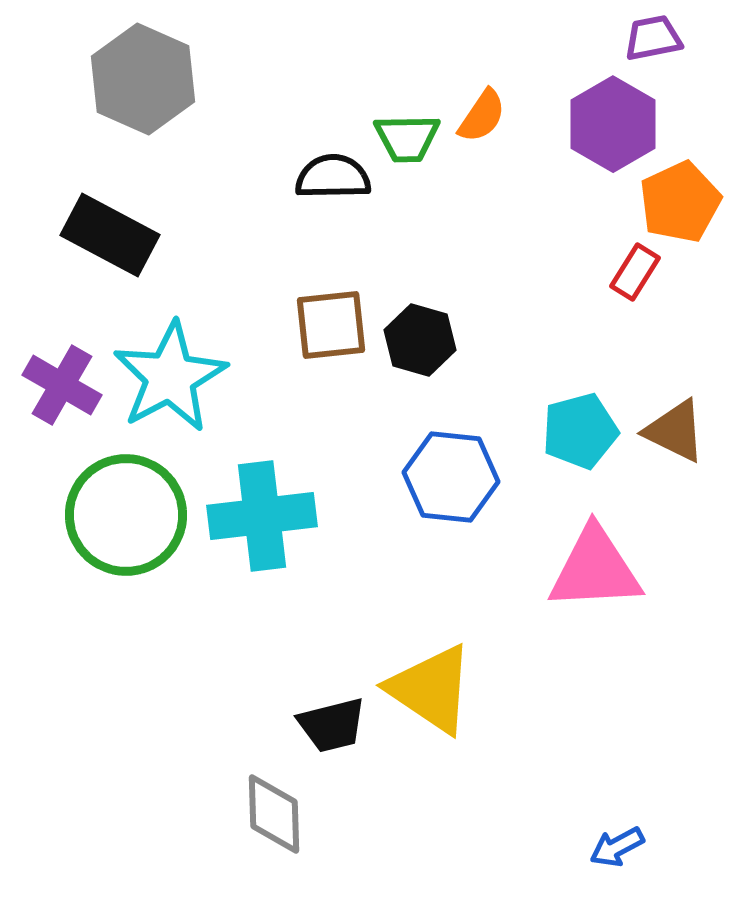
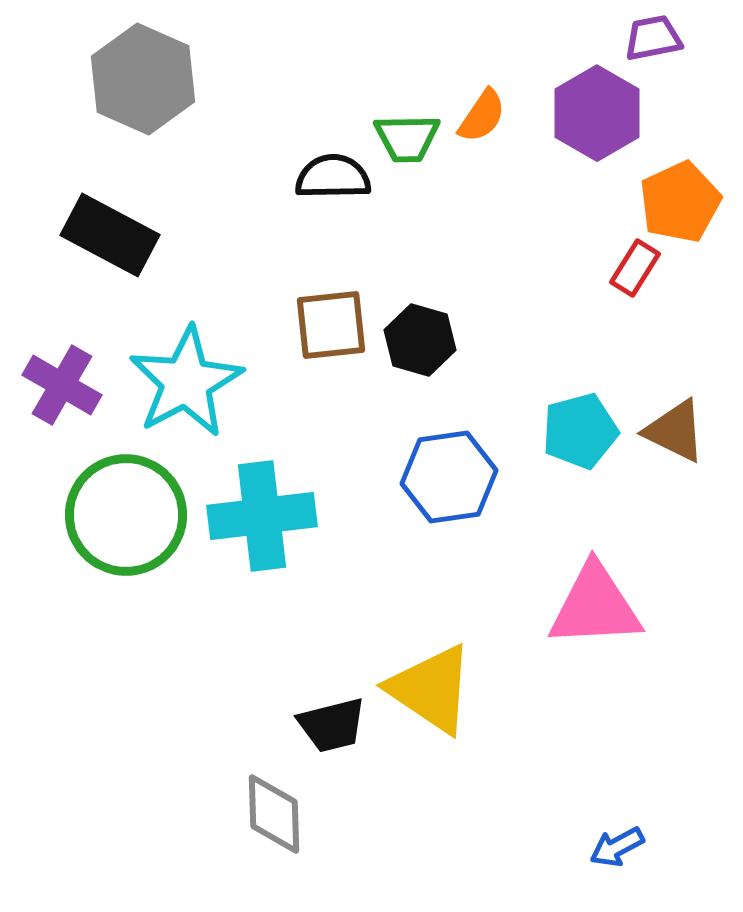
purple hexagon: moved 16 px left, 11 px up
red rectangle: moved 4 px up
cyan star: moved 16 px right, 5 px down
blue hexagon: moved 2 px left; rotated 14 degrees counterclockwise
pink triangle: moved 37 px down
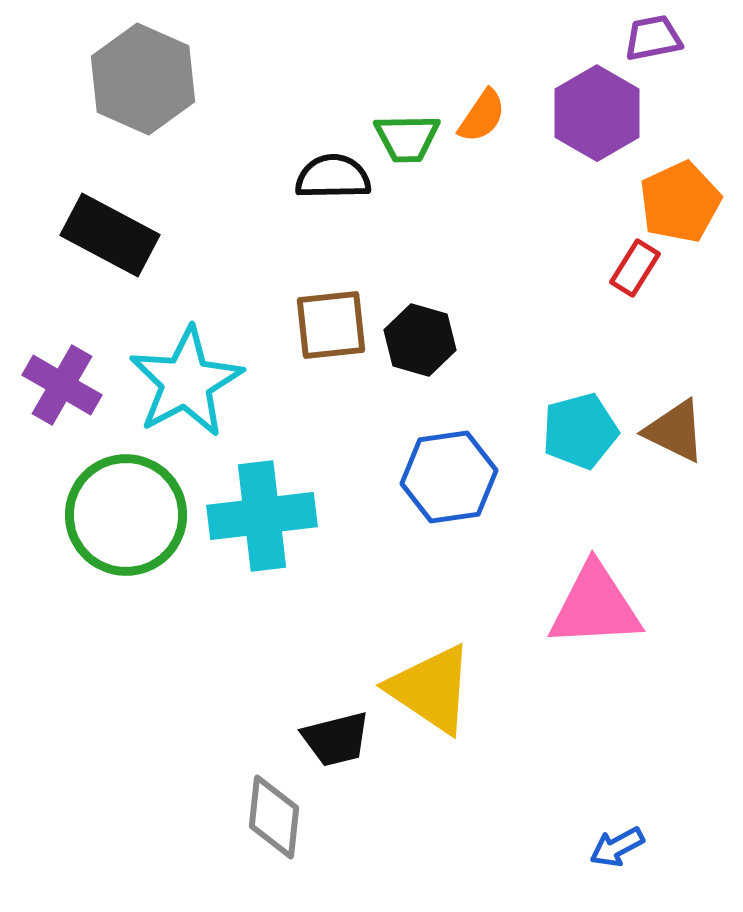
black trapezoid: moved 4 px right, 14 px down
gray diamond: moved 3 px down; rotated 8 degrees clockwise
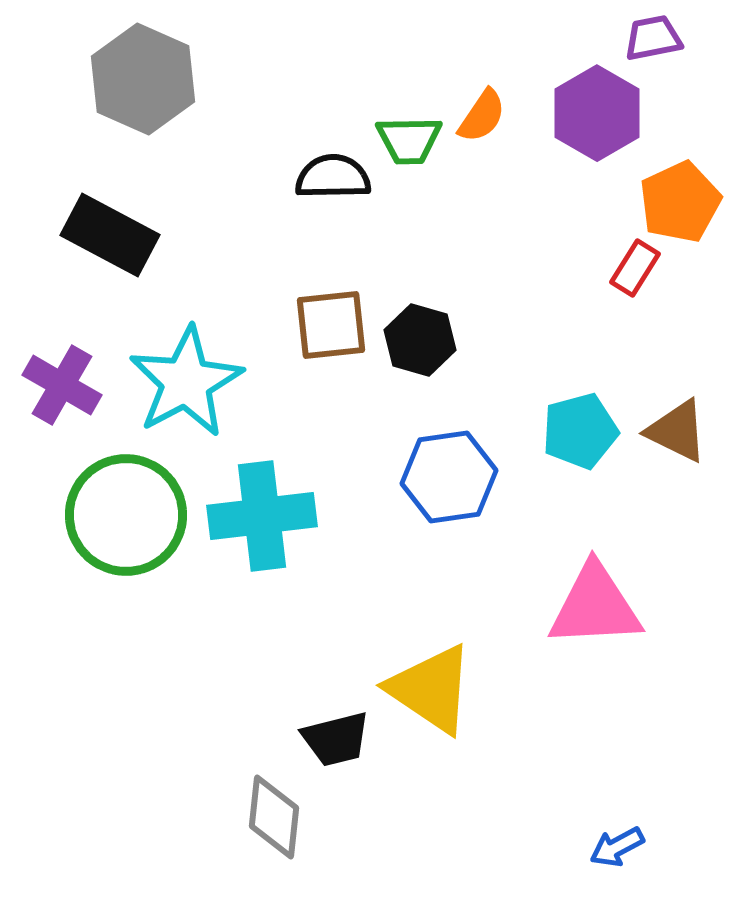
green trapezoid: moved 2 px right, 2 px down
brown triangle: moved 2 px right
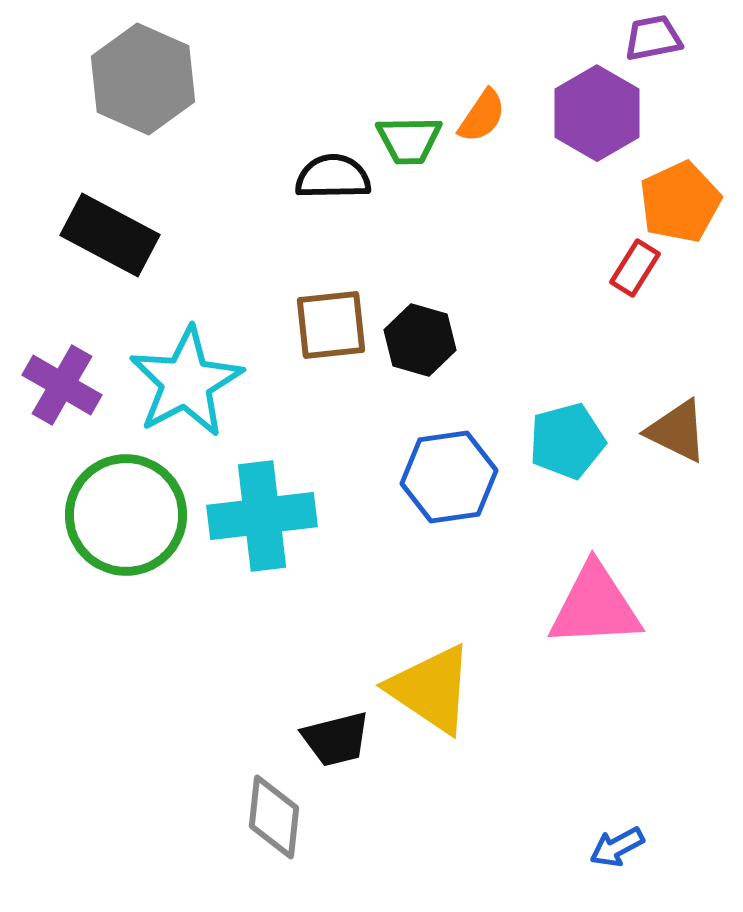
cyan pentagon: moved 13 px left, 10 px down
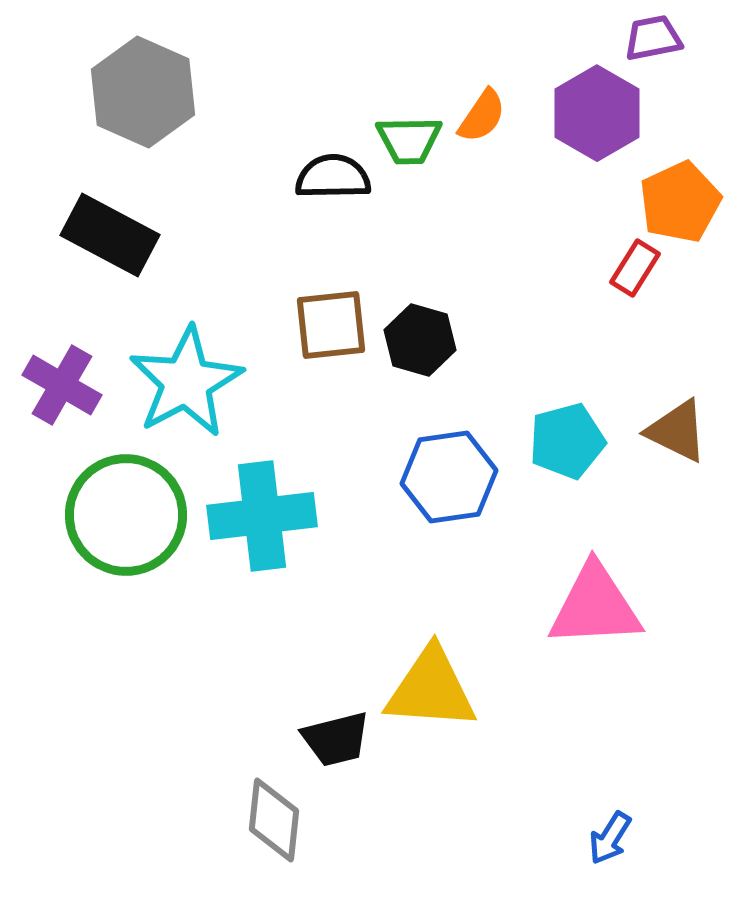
gray hexagon: moved 13 px down
yellow triangle: rotated 30 degrees counterclockwise
gray diamond: moved 3 px down
blue arrow: moved 7 px left, 9 px up; rotated 30 degrees counterclockwise
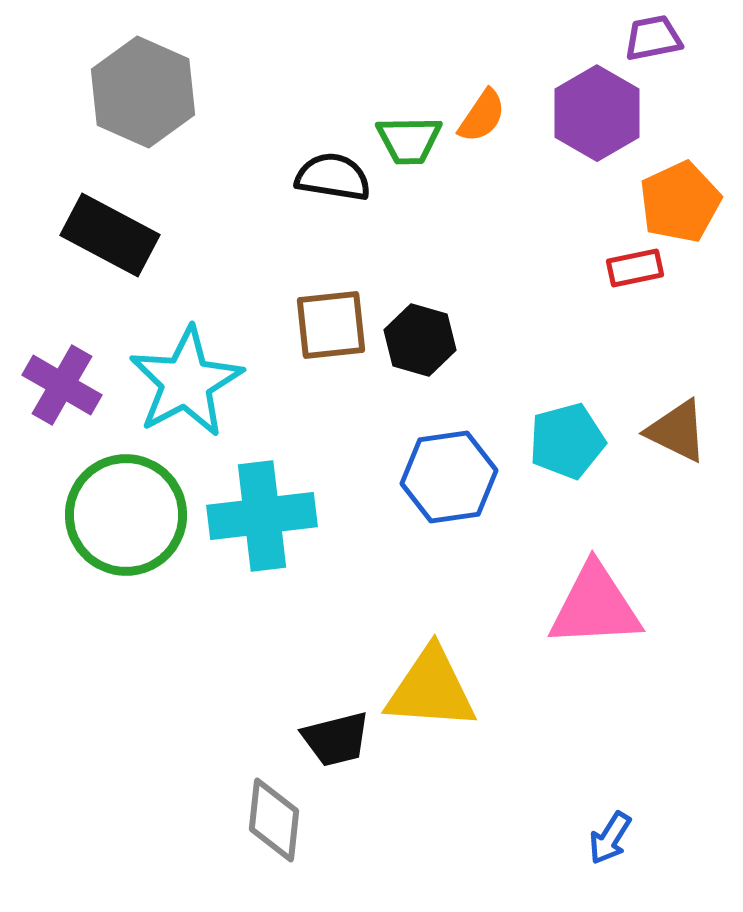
black semicircle: rotated 10 degrees clockwise
red rectangle: rotated 46 degrees clockwise
